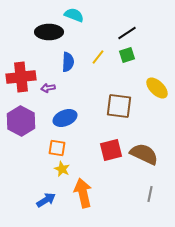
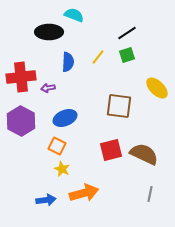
orange square: moved 2 px up; rotated 18 degrees clockwise
orange arrow: moved 1 px right; rotated 88 degrees clockwise
blue arrow: rotated 24 degrees clockwise
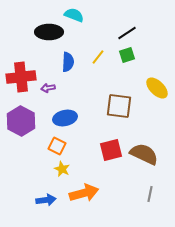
blue ellipse: rotated 10 degrees clockwise
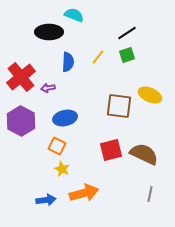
red cross: rotated 32 degrees counterclockwise
yellow ellipse: moved 7 px left, 7 px down; rotated 20 degrees counterclockwise
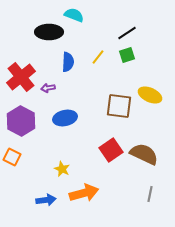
orange square: moved 45 px left, 11 px down
red square: rotated 20 degrees counterclockwise
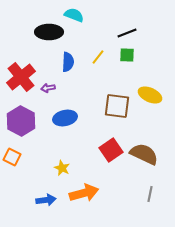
black line: rotated 12 degrees clockwise
green square: rotated 21 degrees clockwise
brown square: moved 2 px left
yellow star: moved 1 px up
